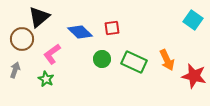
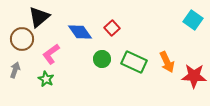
red square: rotated 35 degrees counterclockwise
blue diamond: rotated 10 degrees clockwise
pink L-shape: moved 1 px left
orange arrow: moved 2 px down
red star: rotated 10 degrees counterclockwise
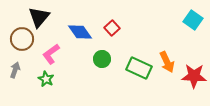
black triangle: rotated 10 degrees counterclockwise
green rectangle: moved 5 px right, 6 px down
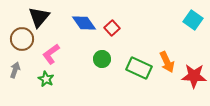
blue diamond: moved 4 px right, 9 px up
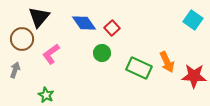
green circle: moved 6 px up
green star: moved 16 px down
